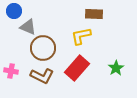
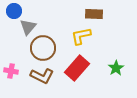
gray triangle: rotated 48 degrees clockwise
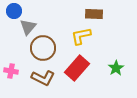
brown L-shape: moved 1 px right, 2 px down
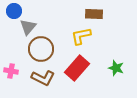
brown circle: moved 2 px left, 1 px down
green star: rotated 21 degrees counterclockwise
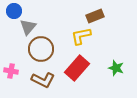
brown rectangle: moved 1 px right, 2 px down; rotated 24 degrees counterclockwise
brown L-shape: moved 2 px down
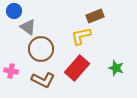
gray triangle: rotated 36 degrees counterclockwise
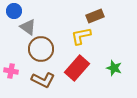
green star: moved 2 px left
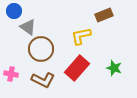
brown rectangle: moved 9 px right, 1 px up
pink cross: moved 3 px down
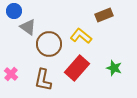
yellow L-shape: rotated 50 degrees clockwise
brown circle: moved 8 px right, 5 px up
pink cross: rotated 32 degrees clockwise
brown L-shape: rotated 75 degrees clockwise
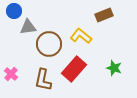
gray triangle: rotated 42 degrees counterclockwise
red rectangle: moved 3 px left, 1 px down
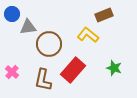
blue circle: moved 2 px left, 3 px down
yellow L-shape: moved 7 px right, 1 px up
red rectangle: moved 1 px left, 1 px down
pink cross: moved 1 px right, 2 px up
